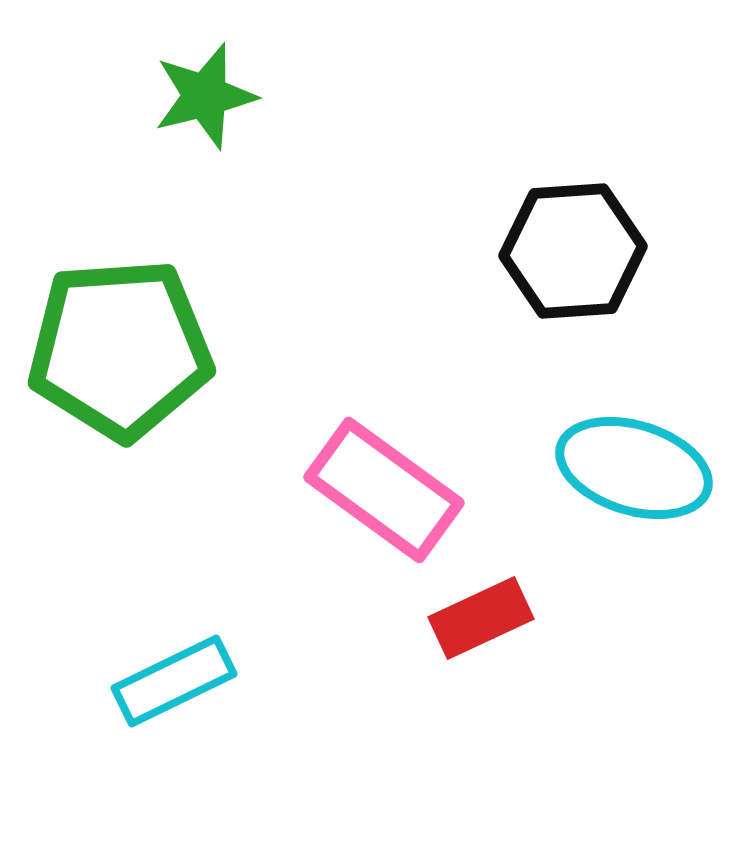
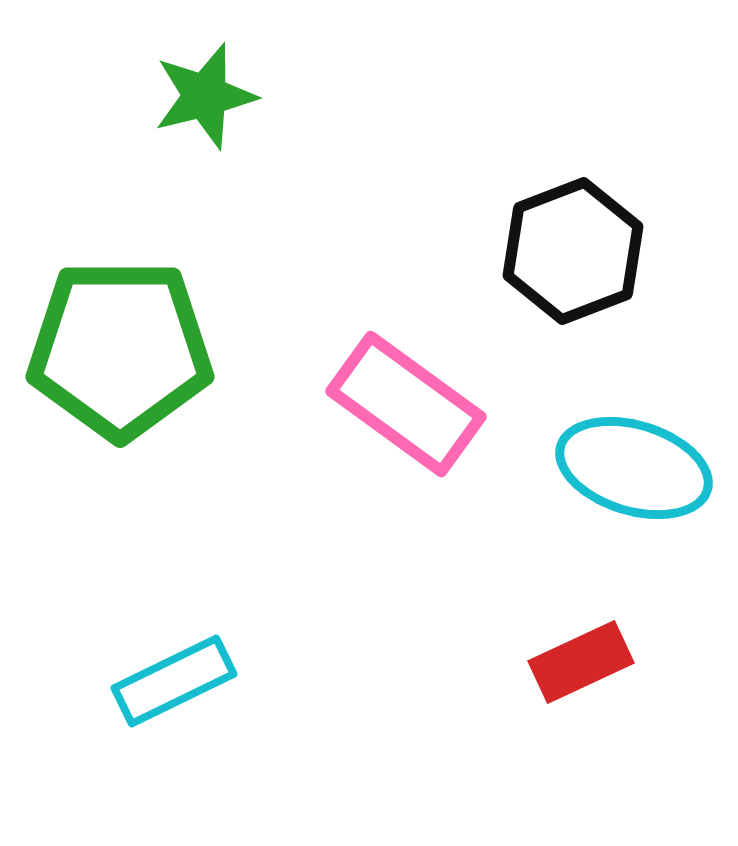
black hexagon: rotated 17 degrees counterclockwise
green pentagon: rotated 4 degrees clockwise
pink rectangle: moved 22 px right, 86 px up
red rectangle: moved 100 px right, 44 px down
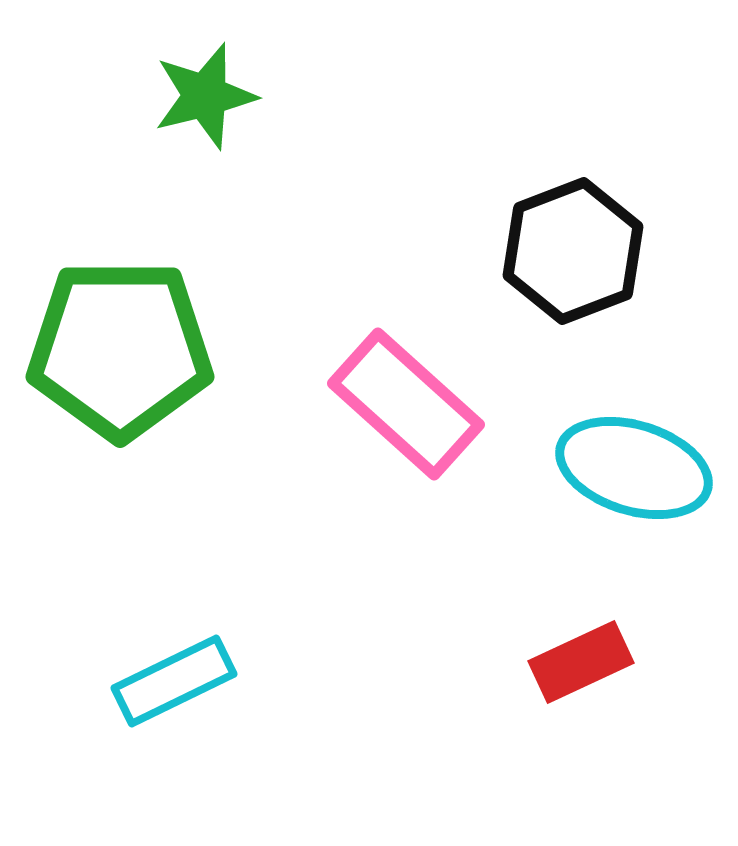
pink rectangle: rotated 6 degrees clockwise
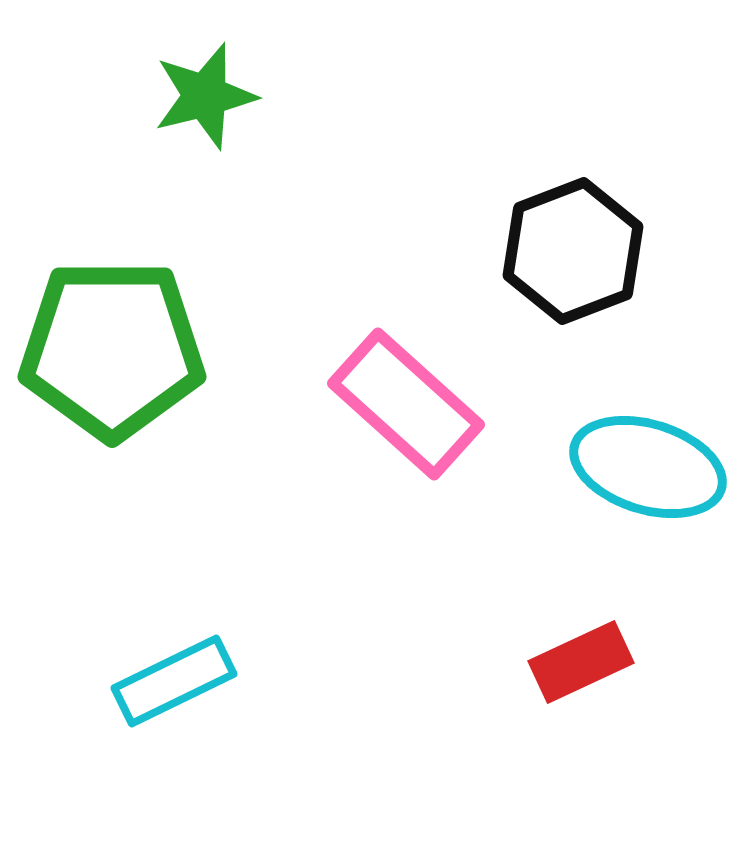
green pentagon: moved 8 px left
cyan ellipse: moved 14 px right, 1 px up
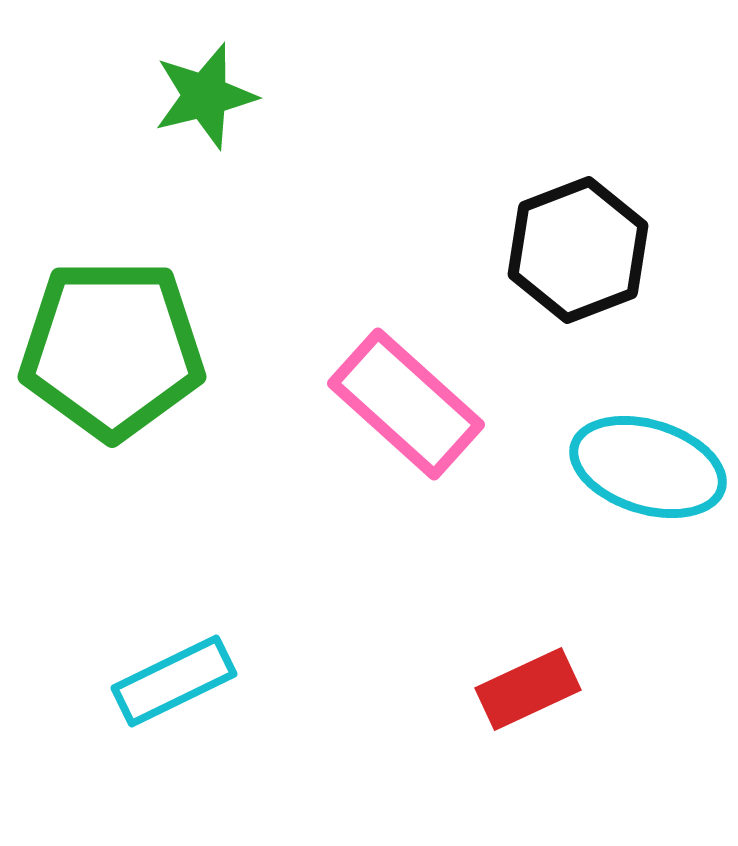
black hexagon: moved 5 px right, 1 px up
red rectangle: moved 53 px left, 27 px down
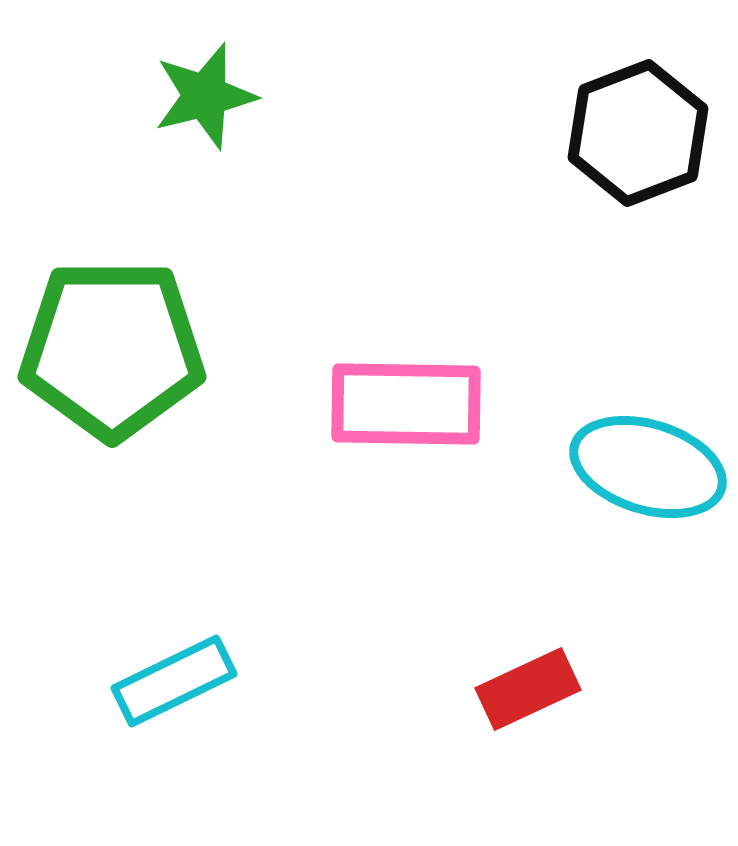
black hexagon: moved 60 px right, 117 px up
pink rectangle: rotated 41 degrees counterclockwise
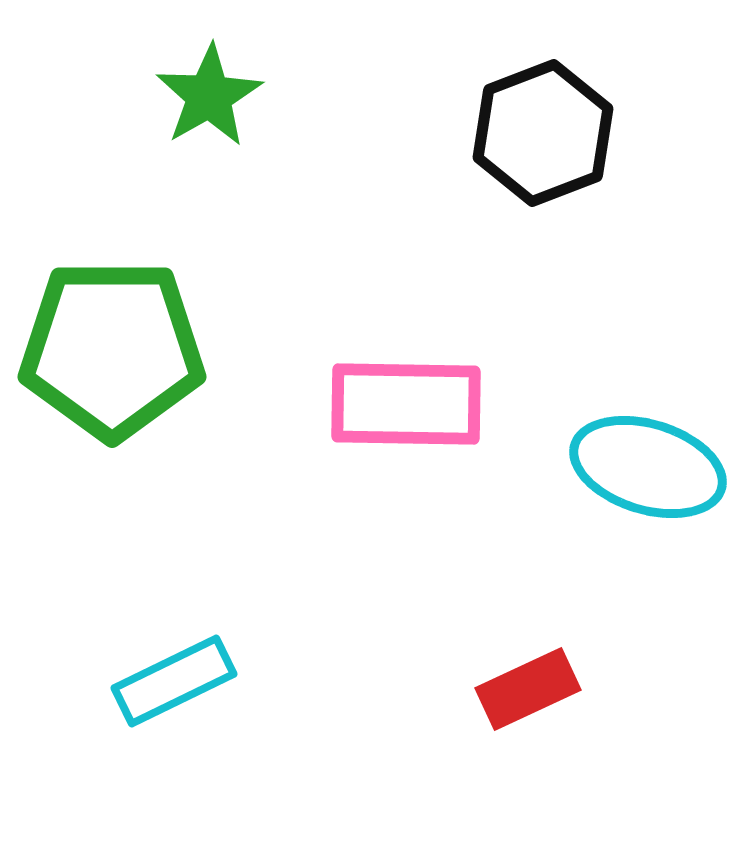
green star: moved 4 px right; rotated 16 degrees counterclockwise
black hexagon: moved 95 px left
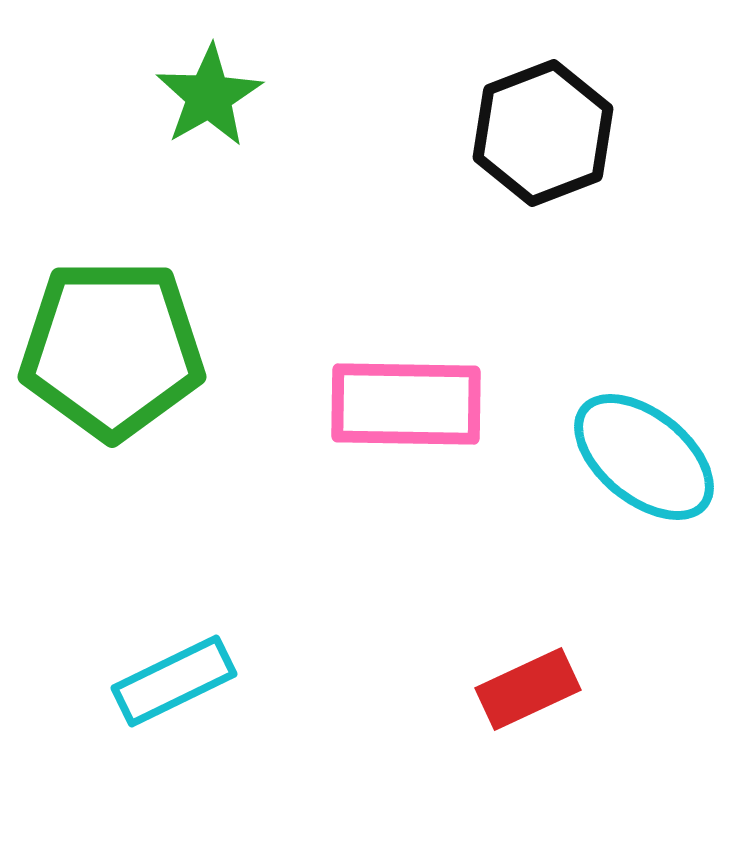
cyan ellipse: moved 4 px left, 10 px up; rotated 22 degrees clockwise
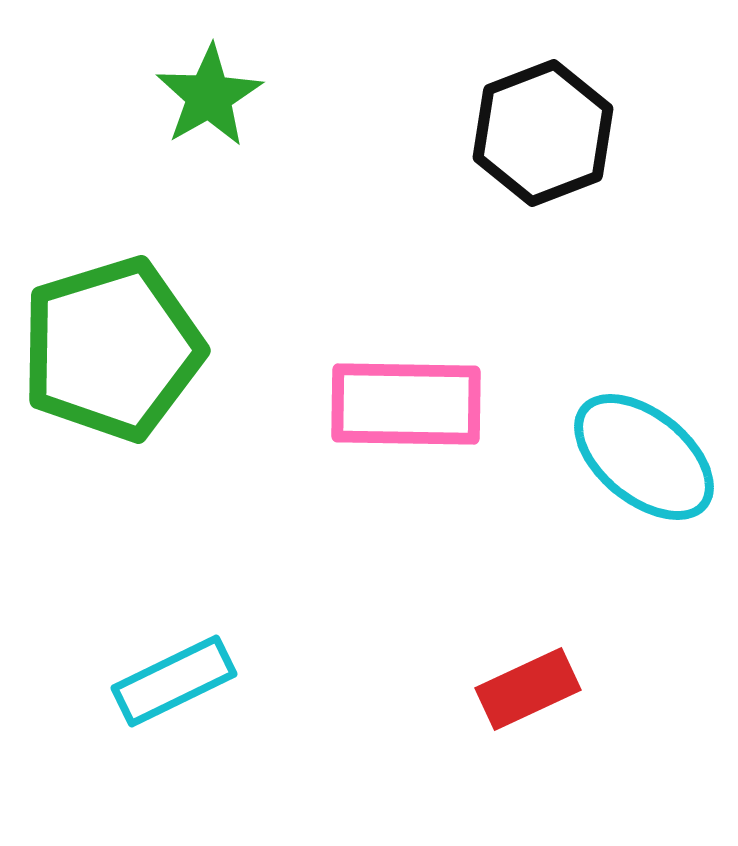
green pentagon: rotated 17 degrees counterclockwise
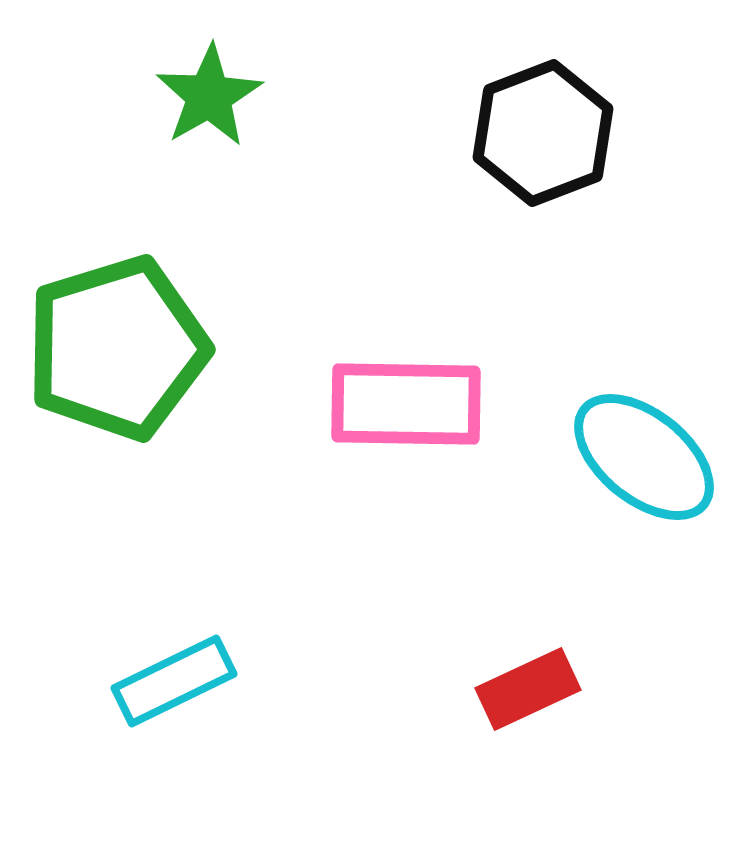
green pentagon: moved 5 px right, 1 px up
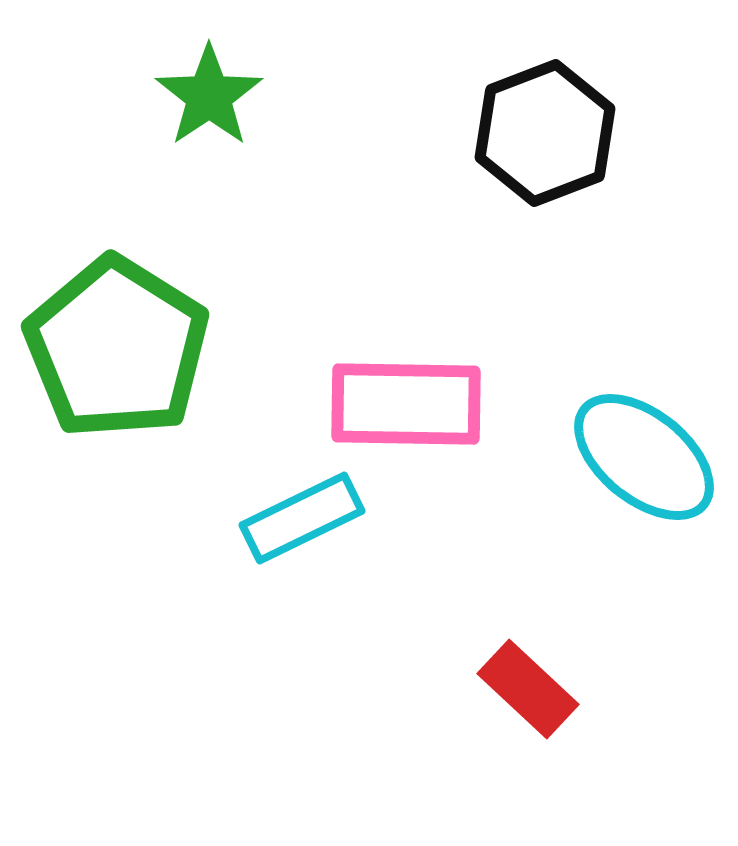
green star: rotated 4 degrees counterclockwise
black hexagon: moved 2 px right
green pentagon: rotated 23 degrees counterclockwise
cyan rectangle: moved 128 px right, 163 px up
red rectangle: rotated 68 degrees clockwise
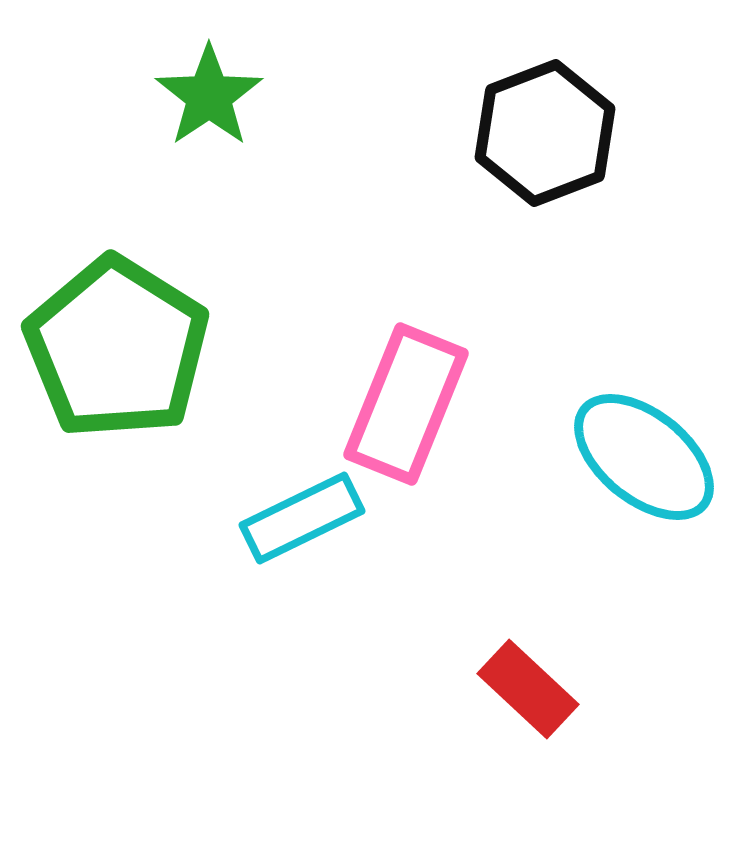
pink rectangle: rotated 69 degrees counterclockwise
